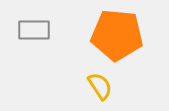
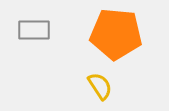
orange pentagon: moved 1 px left, 1 px up
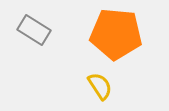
gray rectangle: rotated 32 degrees clockwise
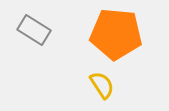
yellow semicircle: moved 2 px right, 1 px up
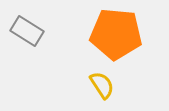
gray rectangle: moved 7 px left, 1 px down
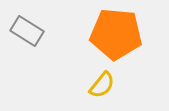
yellow semicircle: rotated 72 degrees clockwise
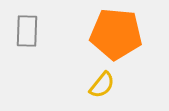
gray rectangle: rotated 60 degrees clockwise
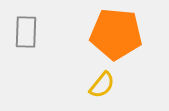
gray rectangle: moved 1 px left, 1 px down
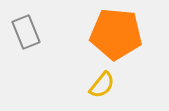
gray rectangle: rotated 24 degrees counterclockwise
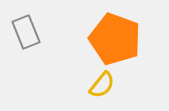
orange pentagon: moved 1 px left, 5 px down; rotated 15 degrees clockwise
